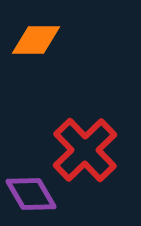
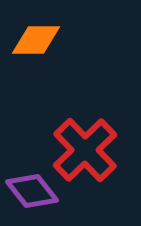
purple diamond: moved 1 px right, 3 px up; rotated 8 degrees counterclockwise
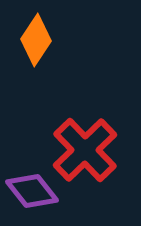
orange diamond: rotated 57 degrees counterclockwise
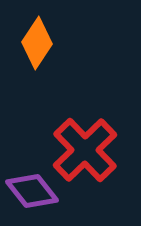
orange diamond: moved 1 px right, 3 px down
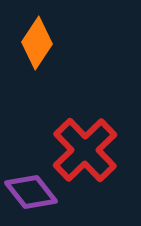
purple diamond: moved 1 px left, 1 px down
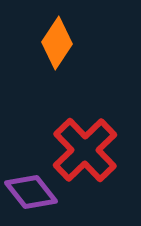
orange diamond: moved 20 px right
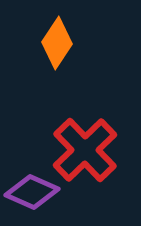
purple diamond: moved 1 px right; rotated 28 degrees counterclockwise
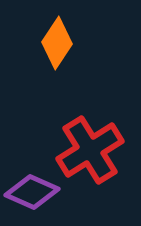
red cross: moved 5 px right; rotated 12 degrees clockwise
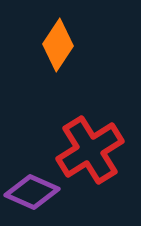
orange diamond: moved 1 px right, 2 px down
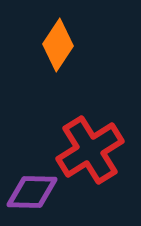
purple diamond: rotated 22 degrees counterclockwise
